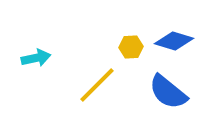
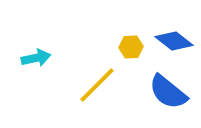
blue diamond: rotated 21 degrees clockwise
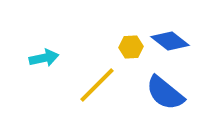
blue diamond: moved 4 px left
cyan arrow: moved 8 px right
blue semicircle: moved 3 px left, 1 px down
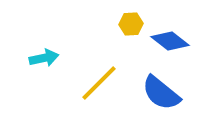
yellow hexagon: moved 23 px up
yellow line: moved 2 px right, 2 px up
blue semicircle: moved 4 px left
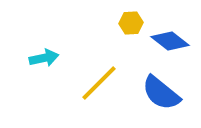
yellow hexagon: moved 1 px up
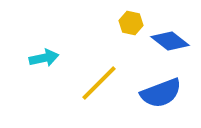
yellow hexagon: rotated 15 degrees clockwise
blue semicircle: rotated 60 degrees counterclockwise
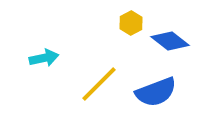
yellow hexagon: rotated 20 degrees clockwise
yellow line: moved 1 px down
blue semicircle: moved 5 px left, 1 px up
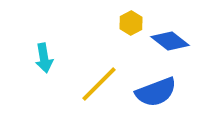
cyan arrow: rotated 92 degrees clockwise
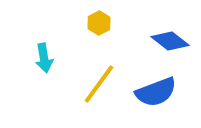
yellow hexagon: moved 32 px left
yellow line: rotated 9 degrees counterclockwise
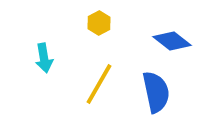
blue diamond: moved 2 px right
yellow line: rotated 6 degrees counterclockwise
blue semicircle: rotated 81 degrees counterclockwise
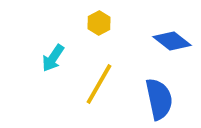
cyan arrow: moved 9 px right; rotated 44 degrees clockwise
blue semicircle: moved 3 px right, 7 px down
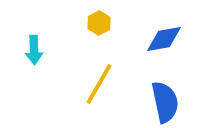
blue diamond: moved 8 px left, 2 px up; rotated 48 degrees counterclockwise
cyan arrow: moved 19 px left, 8 px up; rotated 36 degrees counterclockwise
blue semicircle: moved 6 px right, 3 px down
